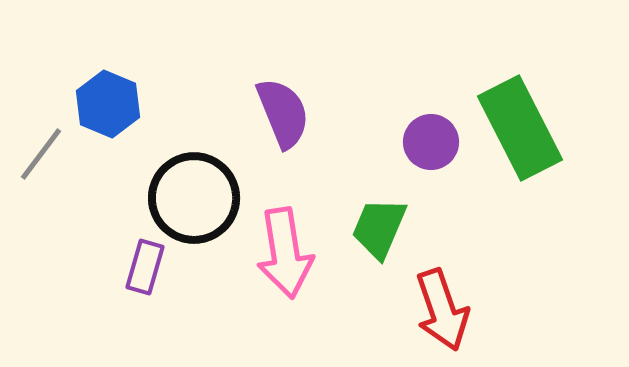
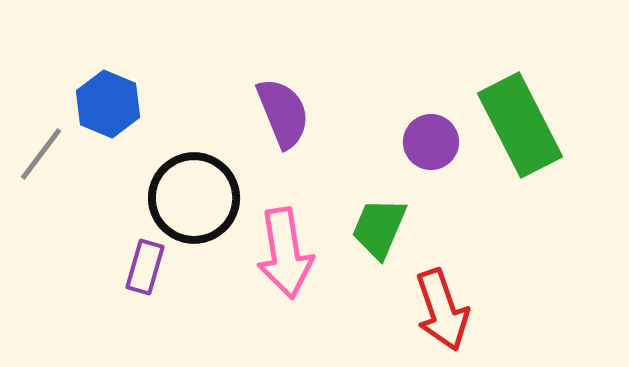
green rectangle: moved 3 px up
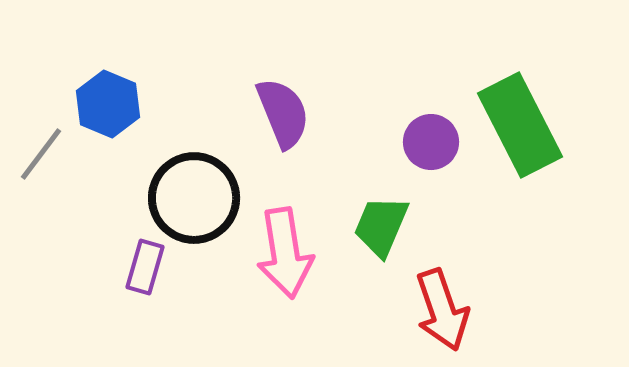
green trapezoid: moved 2 px right, 2 px up
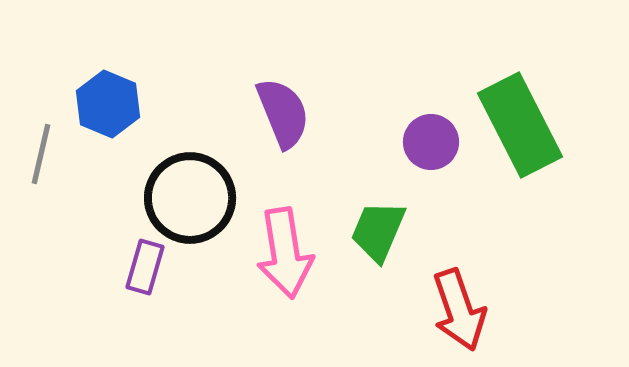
gray line: rotated 24 degrees counterclockwise
black circle: moved 4 px left
green trapezoid: moved 3 px left, 5 px down
red arrow: moved 17 px right
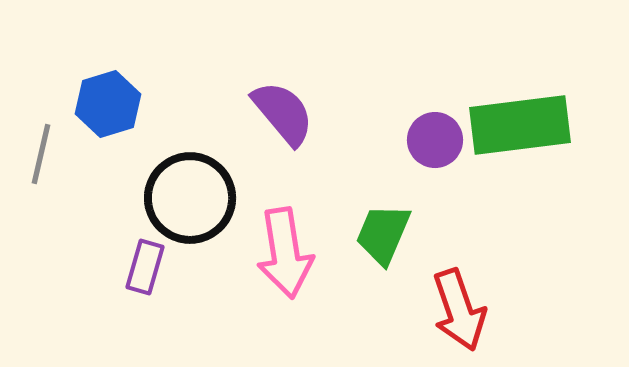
blue hexagon: rotated 20 degrees clockwise
purple semicircle: rotated 18 degrees counterclockwise
green rectangle: rotated 70 degrees counterclockwise
purple circle: moved 4 px right, 2 px up
green trapezoid: moved 5 px right, 3 px down
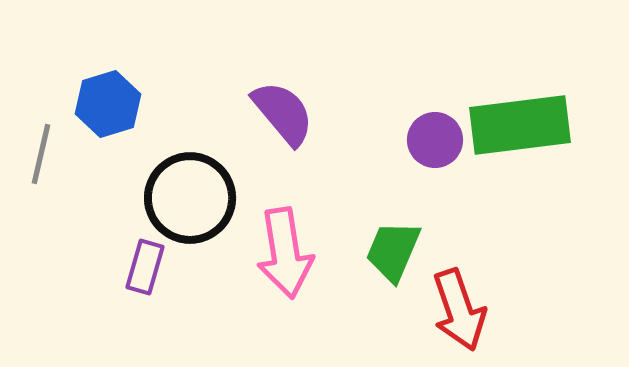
green trapezoid: moved 10 px right, 17 px down
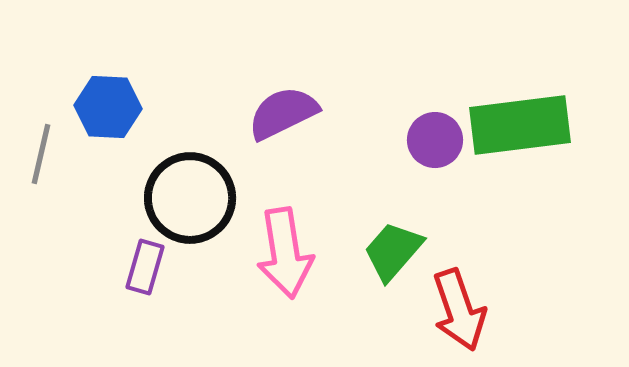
blue hexagon: moved 3 px down; rotated 20 degrees clockwise
purple semicircle: rotated 76 degrees counterclockwise
green trapezoid: rotated 18 degrees clockwise
